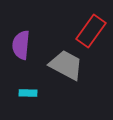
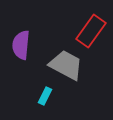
cyan rectangle: moved 17 px right, 3 px down; rotated 66 degrees counterclockwise
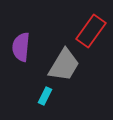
purple semicircle: moved 2 px down
gray trapezoid: moved 2 px left; rotated 93 degrees clockwise
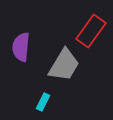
cyan rectangle: moved 2 px left, 6 px down
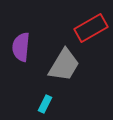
red rectangle: moved 3 px up; rotated 24 degrees clockwise
cyan rectangle: moved 2 px right, 2 px down
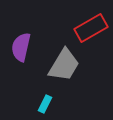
purple semicircle: rotated 8 degrees clockwise
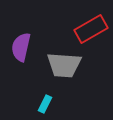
red rectangle: moved 1 px down
gray trapezoid: rotated 63 degrees clockwise
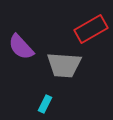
purple semicircle: rotated 56 degrees counterclockwise
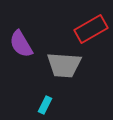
purple semicircle: moved 3 px up; rotated 12 degrees clockwise
cyan rectangle: moved 1 px down
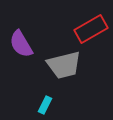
gray trapezoid: rotated 18 degrees counterclockwise
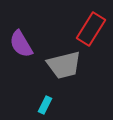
red rectangle: rotated 28 degrees counterclockwise
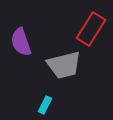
purple semicircle: moved 2 px up; rotated 12 degrees clockwise
